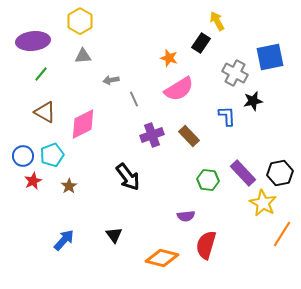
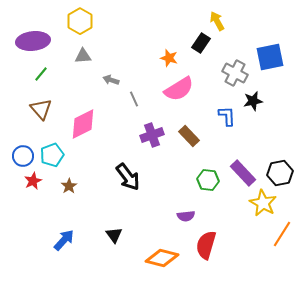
gray arrow: rotated 28 degrees clockwise
brown triangle: moved 4 px left, 3 px up; rotated 20 degrees clockwise
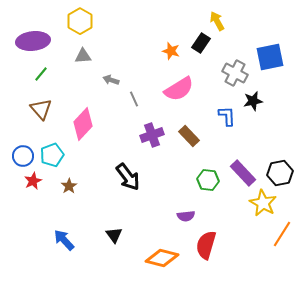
orange star: moved 2 px right, 7 px up
pink diamond: rotated 20 degrees counterclockwise
blue arrow: rotated 85 degrees counterclockwise
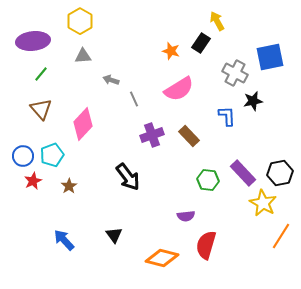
orange line: moved 1 px left, 2 px down
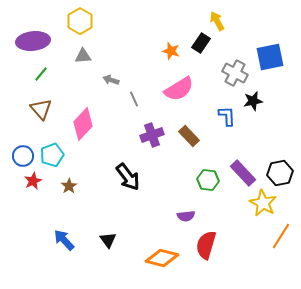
black triangle: moved 6 px left, 5 px down
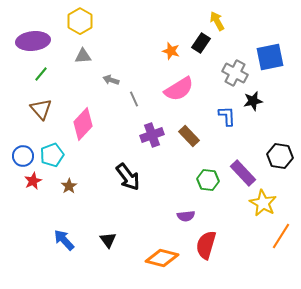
black hexagon: moved 17 px up; rotated 20 degrees clockwise
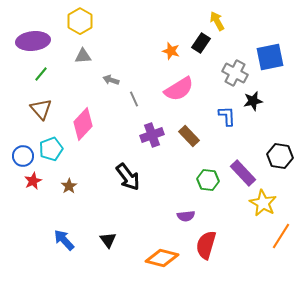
cyan pentagon: moved 1 px left, 6 px up
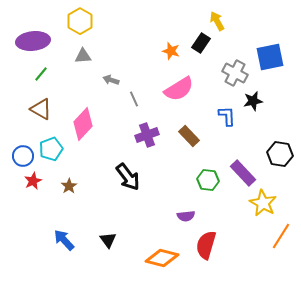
brown triangle: rotated 20 degrees counterclockwise
purple cross: moved 5 px left
black hexagon: moved 2 px up
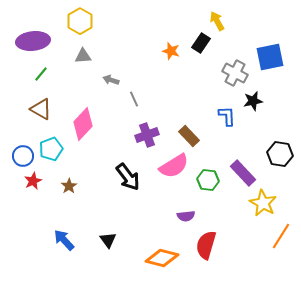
pink semicircle: moved 5 px left, 77 px down
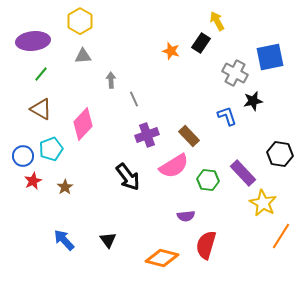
gray arrow: rotated 70 degrees clockwise
blue L-shape: rotated 15 degrees counterclockwise
brown star: moved 4 px left, 1 px down
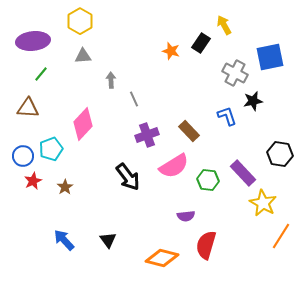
yellow arrow: moved 7 px right, 4 px down
brown triangle: moved 13 px left, 1 px up; rotated 25 degrees counterclockwise
brown rectangle: moved 5 px up
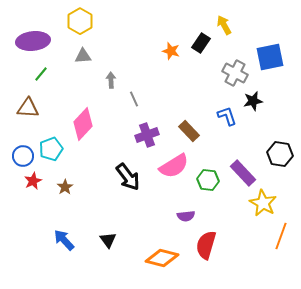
orange line: rotated 12 degrees counterclockwise
